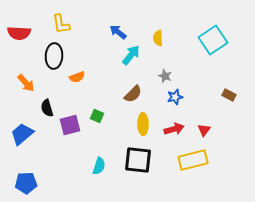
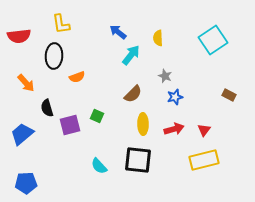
red semicircle: moved 3 px down; rotated 10 degrees counterclockwise
yellow rectangle: moved 11 px right
cyan semicircle: rotated 120 degrees clockwise
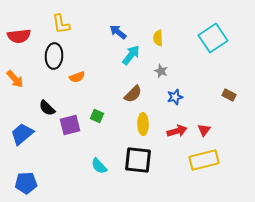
cyan square: moved 2 px up
gray star: moved 4 px left, 5 px up
orange arrow: moved 11 px left, 4 px up
black semicircle: rotated 30 degrees counterclockwise
red arrow: moved 3 px right, 2 px down
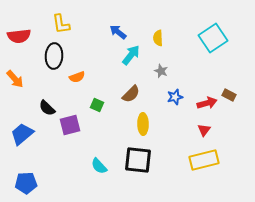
brown semicircle: moved 2 px left
green square: moved 11 px up
red arrow: moved 30 px right, 28 px up
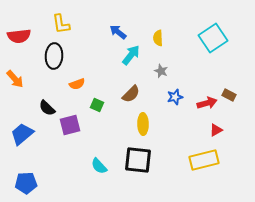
orange semicircle: moved 7 px down
red triangle: moved 12 px right; rotated 24 degrees clockwise
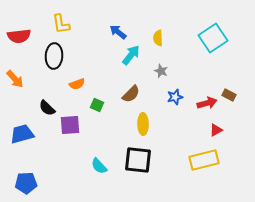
purple square: rotated 10 degrees clockwise
blue trapezoid: rotated 25 degrees clockwise
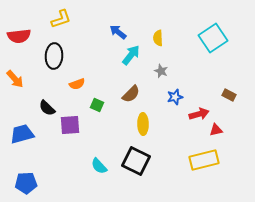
yellow L-shape: moved 5 px up; rotated 100 degrees counterclockwise
red arrow: moved 8 px left, 11 px down
red triangle: rotated 16 degrees clockwise
black square: moved 2 px left, 1 px down; rotated 20 degrees clockwise
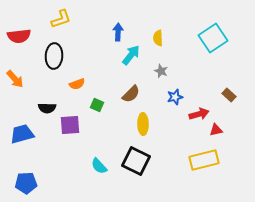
blue arrow: rotated 54 degrees clockwise
brown rectangle: rotated 16 degrees clockwise
black semicircle: rotated 42 degrees counterclockwise
